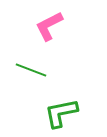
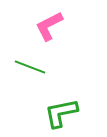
green line: moved 1 px left, 3 px up
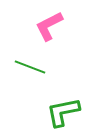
green L-shape: moved 2 px right, 1 px up
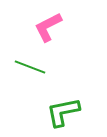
pink L-shape: moved 1 px left, 1 px down
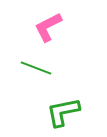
green line: moved 6 px right, 1 px down
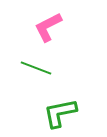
green L-shape: moved 3 px left, 1 px down
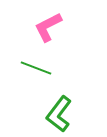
green L-shape: moved 1 px left, 1 px down; rotated 42 degrees counterclockwise
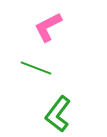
green L-shape: moved 1 px left
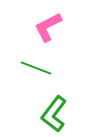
green L-shape: moved 4 px left
